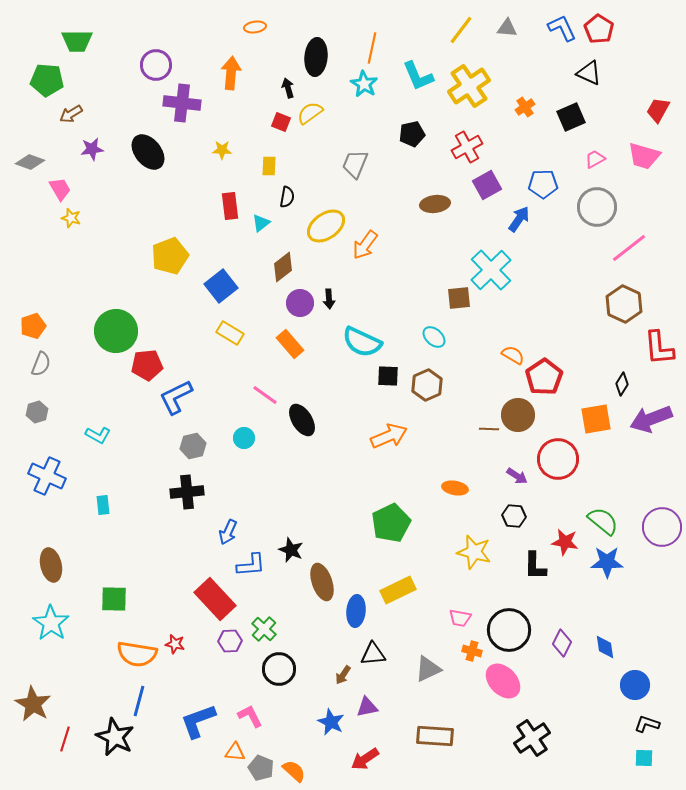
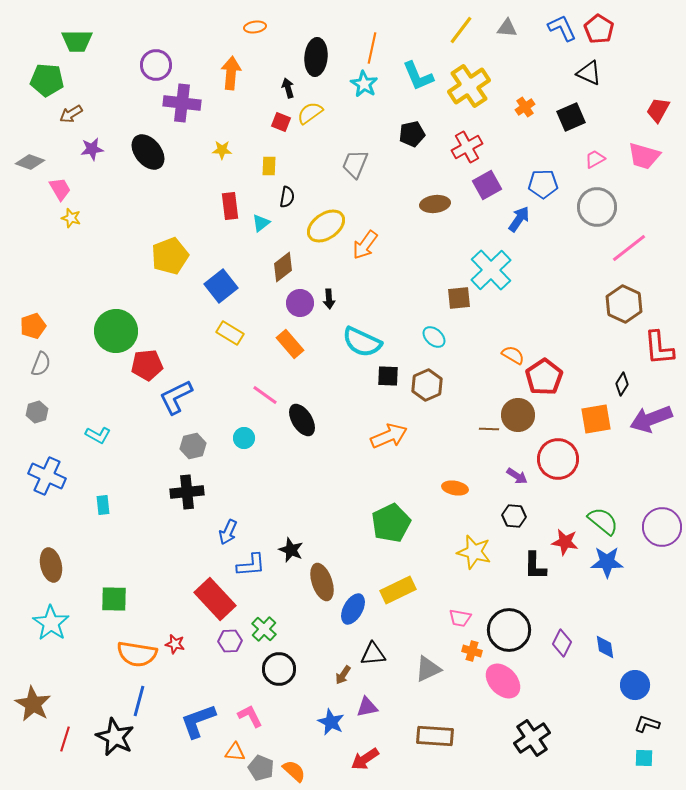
blue ellipse at (356, 611): moved 3 px left, 2 px up; rotated 24 degrees clockwise
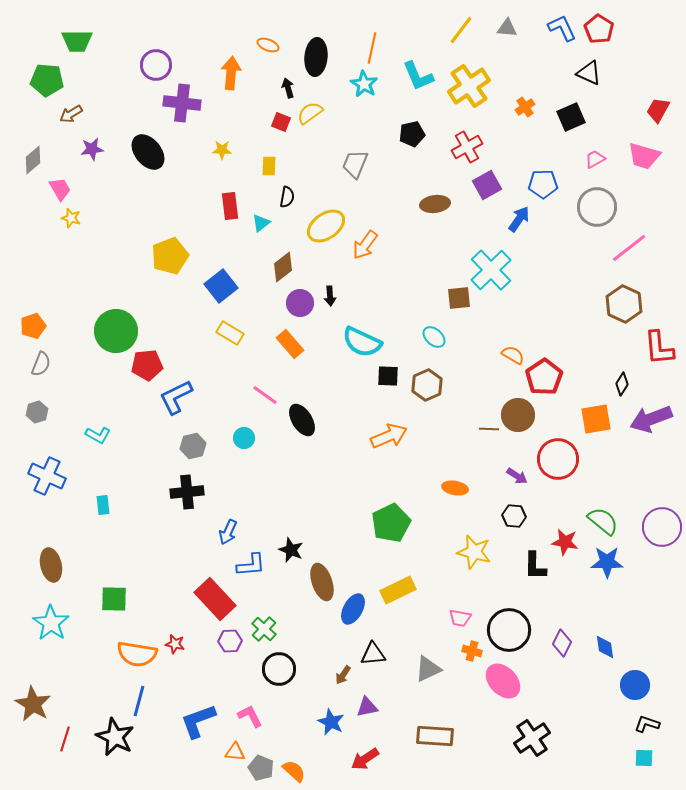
orange ellipse at (255, 27): moved 13 px right, 18 px down; rotated 30 degrees clockwise
gray diamond at (30, 162): moved 3 px right, 2 px up; rotated 60 degrees counterclockwise
black arrow at (329, 299): moved 1 px right, 3 px up
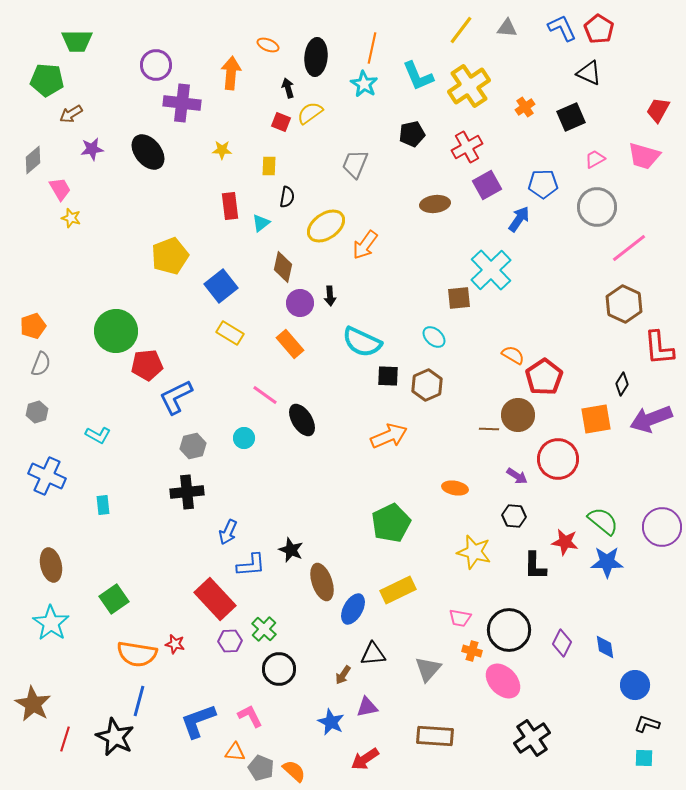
brown diamond at (283, 267): rotated 40 degrees counterclockwise
green square at (114, 599): rotated 36 degrees counterclockwise
gray triangle at (428, 669): rotated 24 degrees counterclockwise
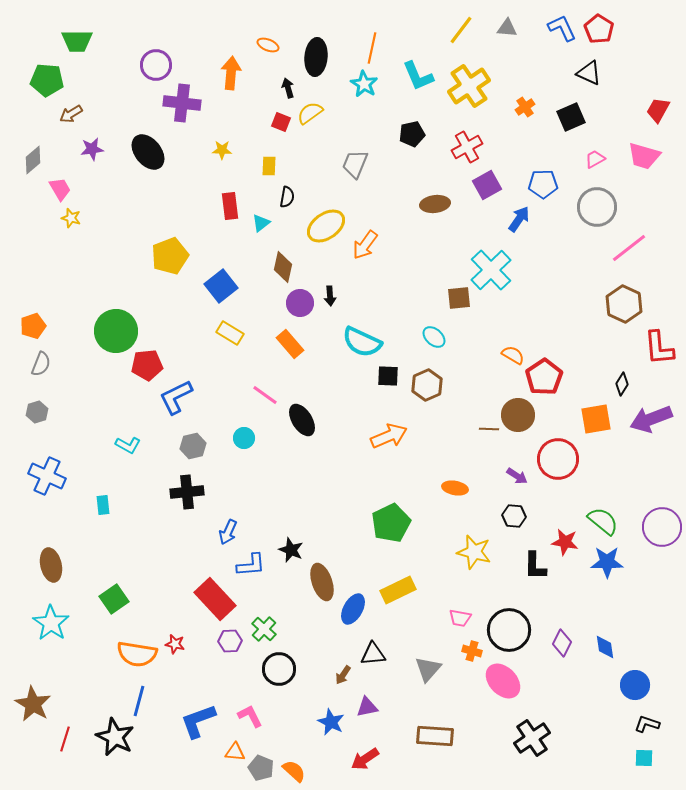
cyan L-shape at (98, 435): moved 30 px right, 10 px down
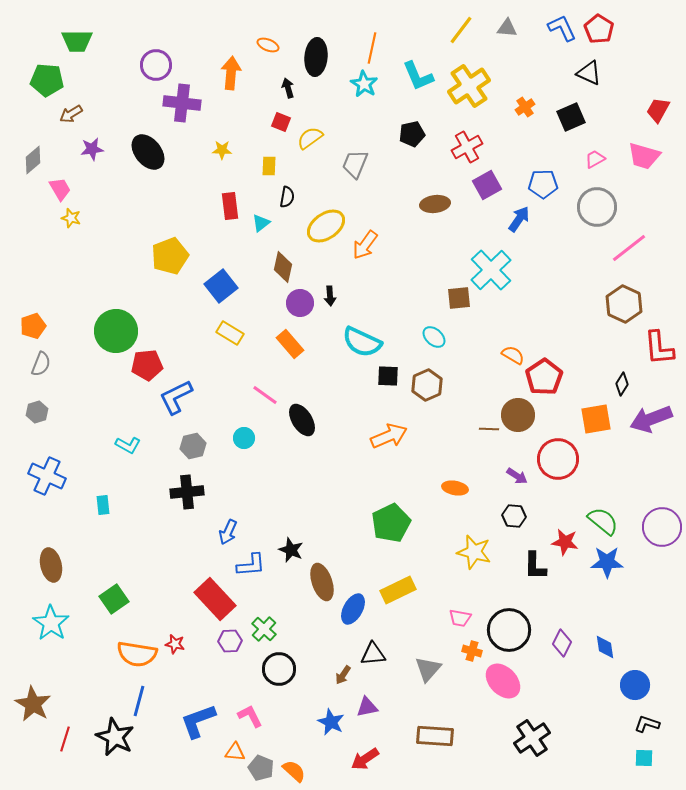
yellow semicircle at (310, 113): moved 25 px down
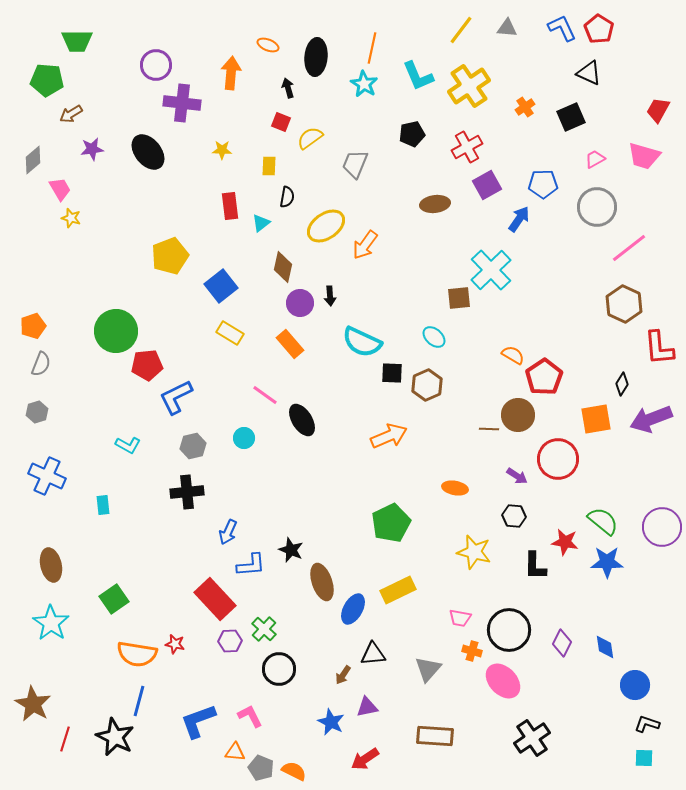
black square at (388, 376): moved 4 px right, 3 px up
orange semicircle at (294, 771): rotated 15 degrees counterclockwise
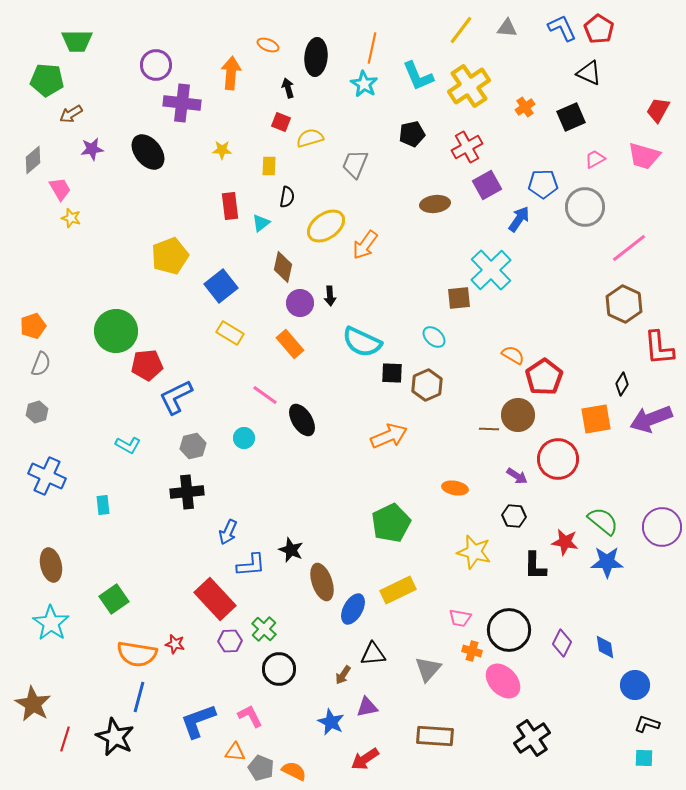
yellow semicircle at (310, 138): rotated 20 degrees clockwise
gray circle at (597, 207): moved 12 px left
blue line at (139, 701): moved 4 px up
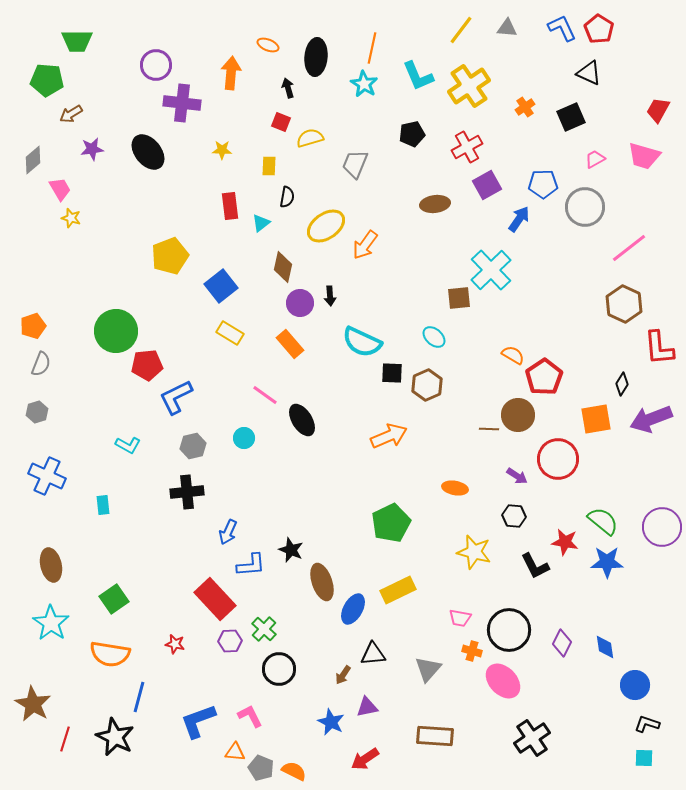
black L-shape at (535, 566): rotated 28 degrees counterclockwise
orange semicircle at (137, 654): moved 27 px left
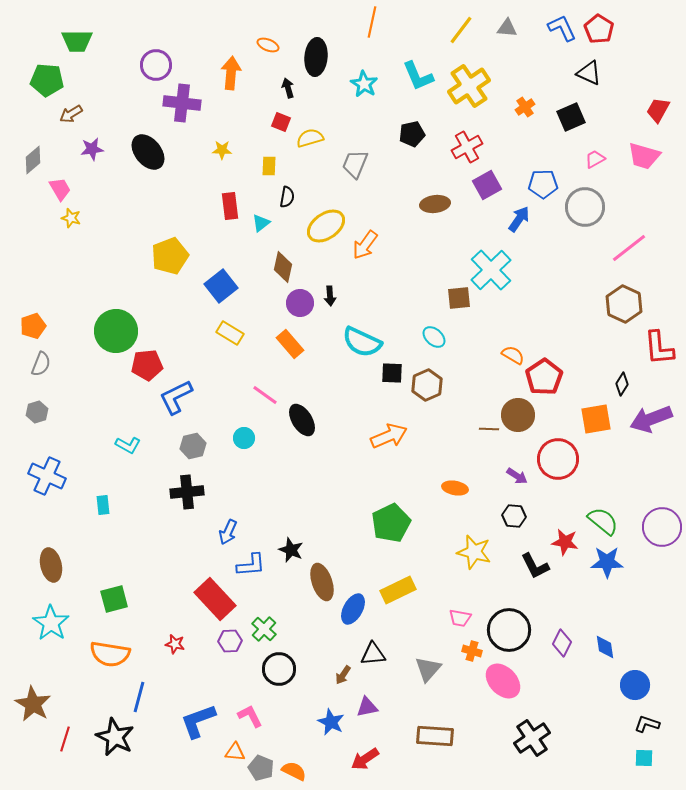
orange line at (372, 48): moved 26 px up
green square at (114, 599): rotated 20 degrees clockwise
